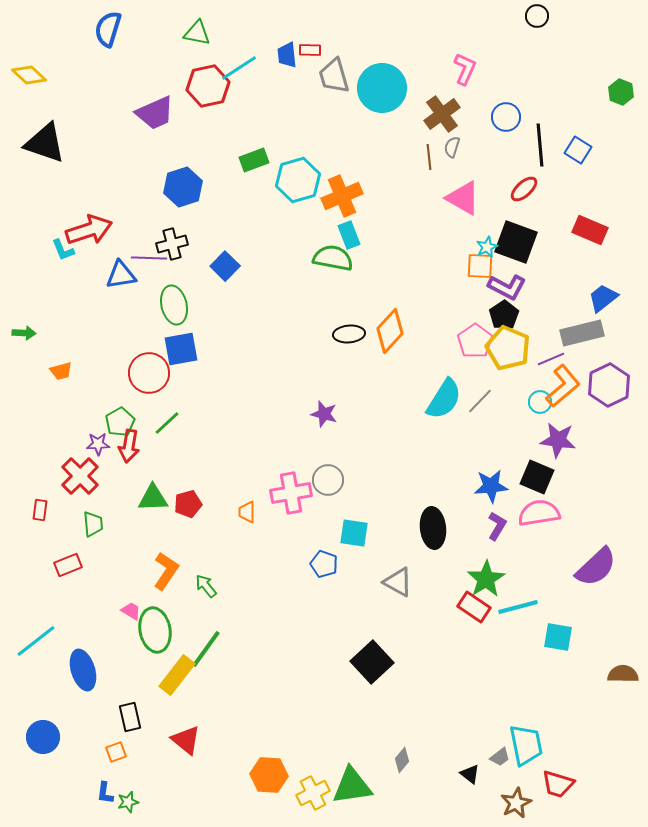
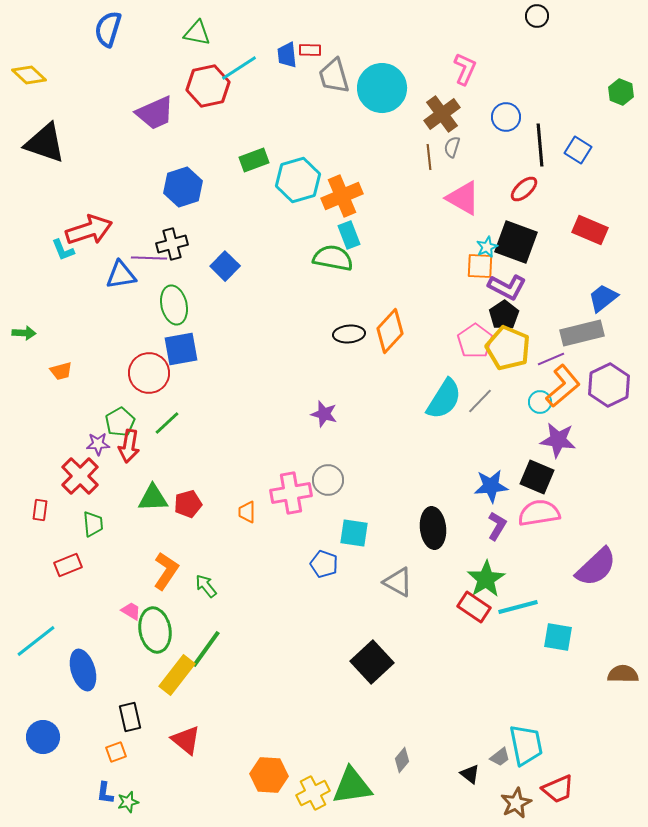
red trapezoid at (558, 784): moved 5 px down; rotated 40 degrees counterclockwise
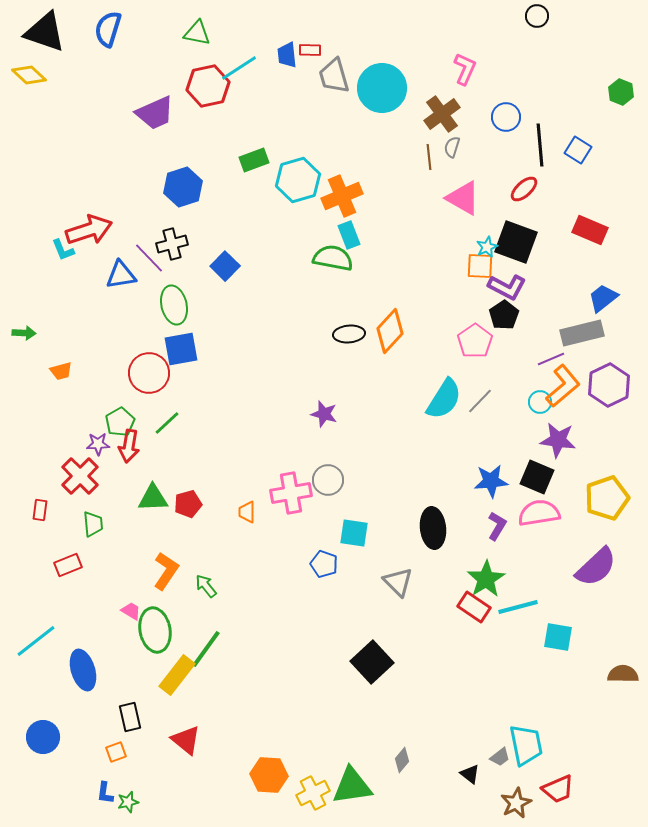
black triangle at (45, 143): moved 111 px up
purple line at (149, 258): rotated 44 degrees clockwise
yellow pentagon at (508, 348): moved 99 px right, 150 px down; rotated 30 degrees clockwise
blue star at (491, 486): moved 5 px up
gray triangle at (398, 582): rotated 16 degrees clockwise
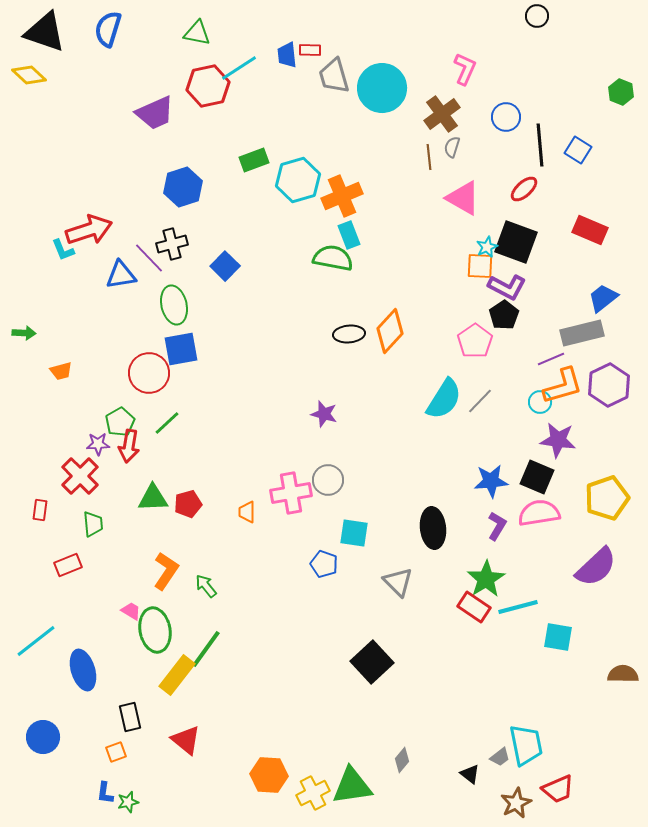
orange L-shape at (563, 386): rotated 24 degrees clockwise
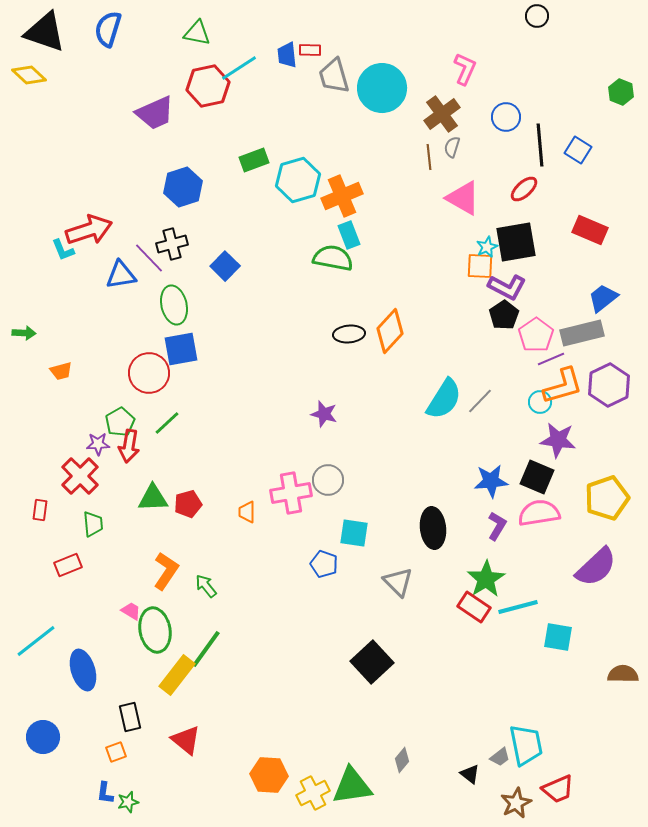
black square at (516, 242): rotated 30 degrees counterclockwise
pink pentagon at (475, 341): moved 61 px right, 6 px up
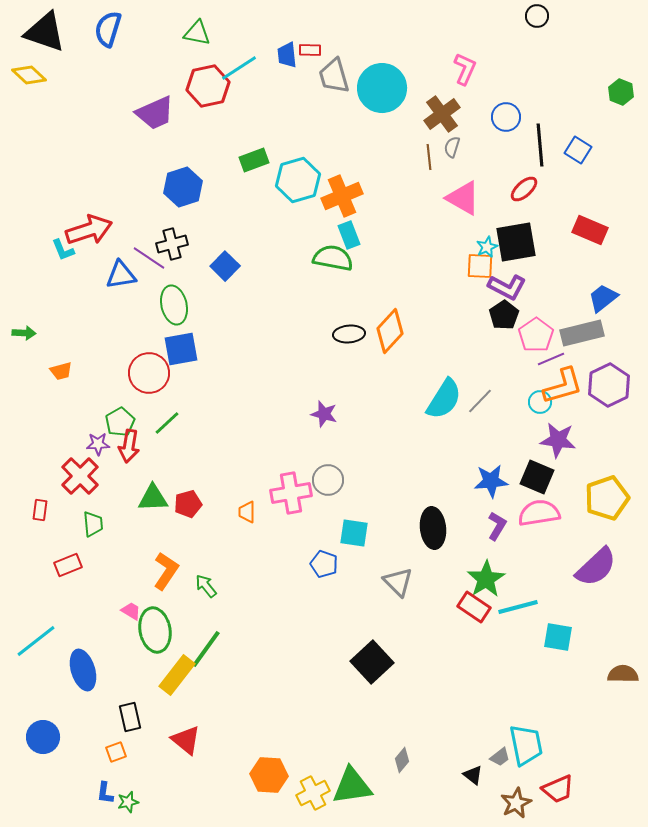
purple line at (149, 258): rotated 12 degrees counterclockwise
black triangle at (470, 774): moved 3 px right, 1 px down
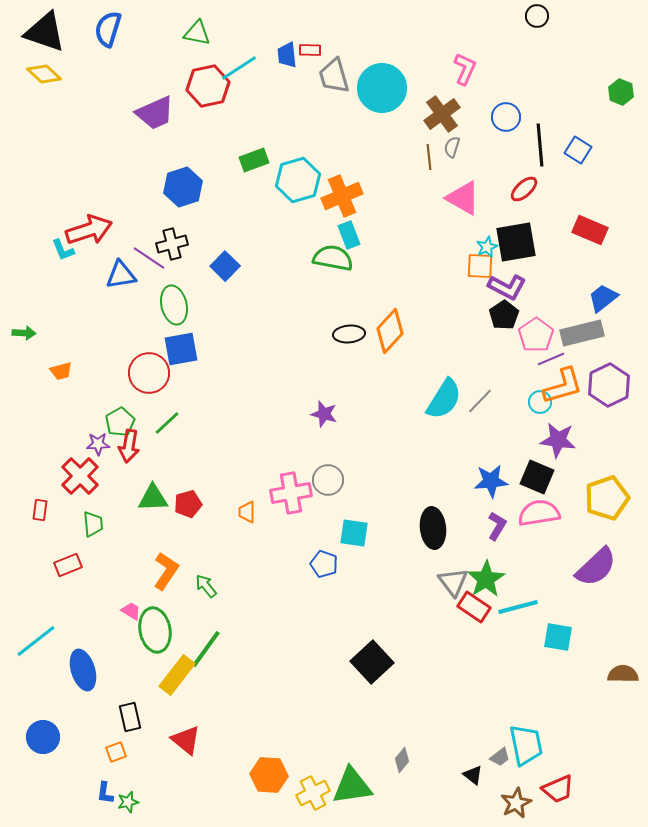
yellow diamond at (29, 75): moved 15 px right, 1 px up
gray triangle at (398, 582): moved 55 px right; rotated 8 degrees clockwise
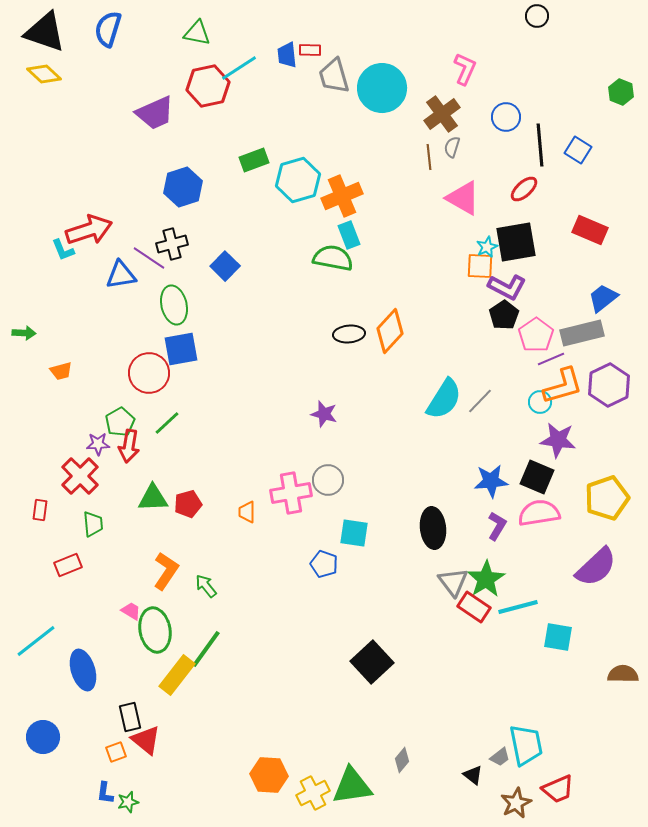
red triangle at (186, 740): moved 40 px left
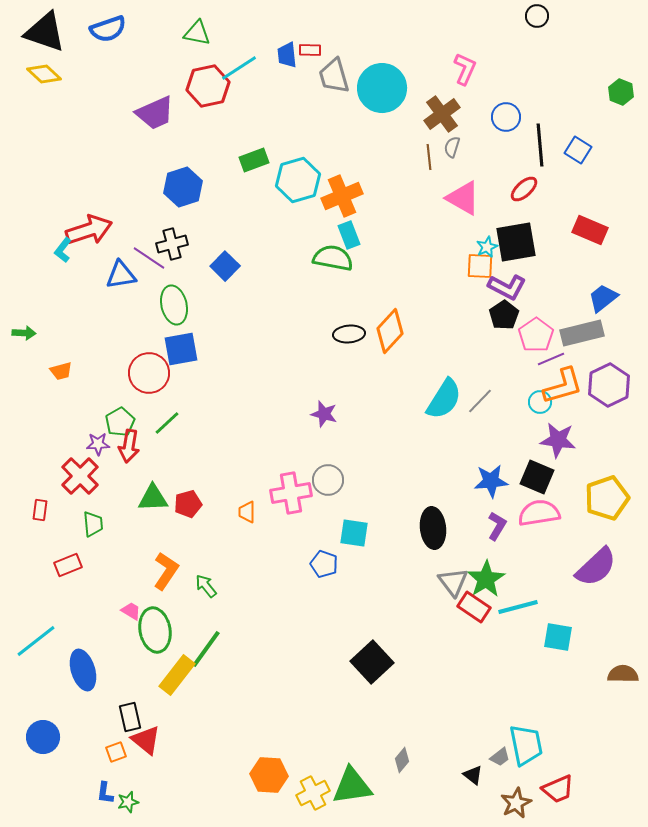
blue semicircle at (108, 29): rotated 126 degrees counterclockwise
cyan L-shape at (63, 250): rotated 60 degrees clockwise
